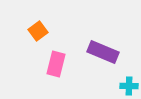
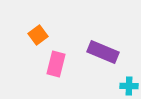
orange square: moved 4 px down
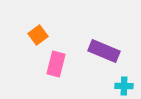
purple rectangle: moved 1 px right, 1 px up
cyan cross: moved 5 px left
